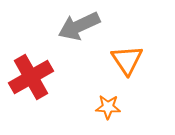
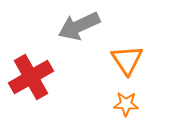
orange star: moved 18 px right, 3 px up
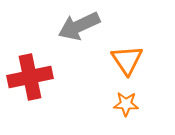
red cross: moved 1 px left; rotated 18 degrees clockwise
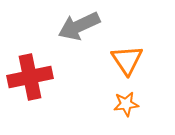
orange star: rotated 10 degrees counterclockwise
